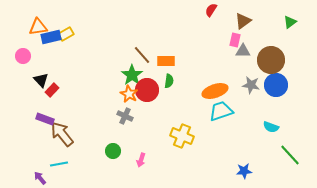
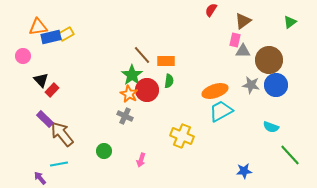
brown circle: moved 2 px left
cyan trapezoid: rotated 10 degrees counterclockwise
purple rectangle: rotated 24 degrees clockwise
green circle: moved 9 px left
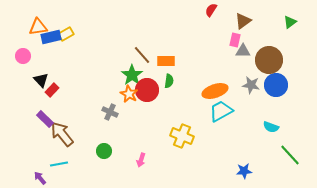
gray cross: moved 15 px left, 4 px up
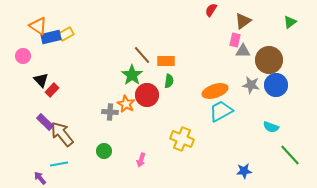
orange triangle: moved 1 px up; rotated 42 degrees clockwise
red circle: moved 5 px down
orange star: moved 3 px left, 10 px down
gray cross: rotated 21 degrees counterclockwise
purple rectangle: moved 3 px down
yellow cross: moved 3 px down
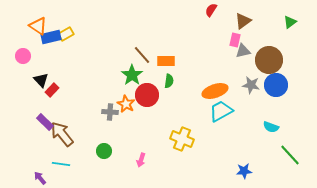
gray triangle: rotated 14 degrees counterclockwise
cyan line: moved 2 px right; rotated 18 degrees clockwise
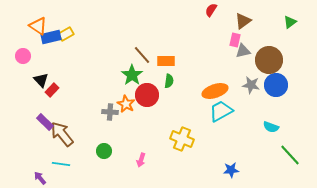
blue star: moved 13 px left, 1 px up
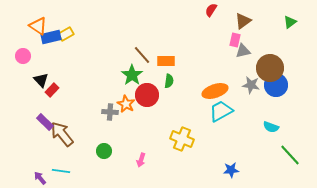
brown circle: moved 1 px right, 8 px down
cyan line: moved 7 px down
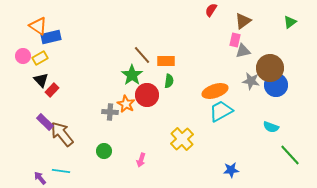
yellow rectangle: moved 26 px left, 24 px down
gray star: moved 4 px up
yellow cross: rotated 25 degrees clockwise
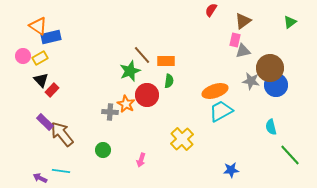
green star: moved 2 px left, 4 px up; rotated 15 degrees clockwise
cyan semicircle: rotated 56 degrees clockwise
green circle: moved 1 px left, 1 px up
purple arrow: rotated 24 degrees counterclockwise
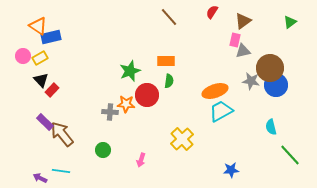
red semicircle: moved 1 px right, 2 px down
brown line: moved 27 px right, 38 px up
orange star: rotated 24 degrees counterclockwise
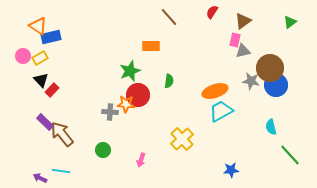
orange rectangle: moved 15 px left, 15 px up
red circle: moved 9 px left
